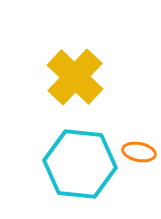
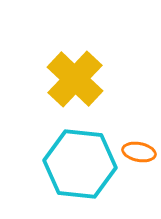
yellow cross: moved 2 px down
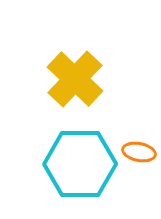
cyan hexagon: rotated 6 degrees counterclockwise
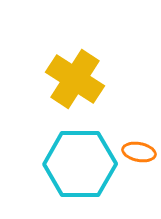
yellow cross: rotated 10 degrees counterclockwise
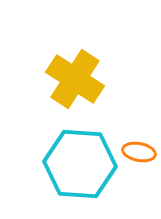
cyan hexagon: rotated 4 degrees clockwise
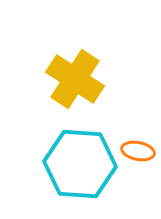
orange ellipse: moved 1 px left, 1 px up
